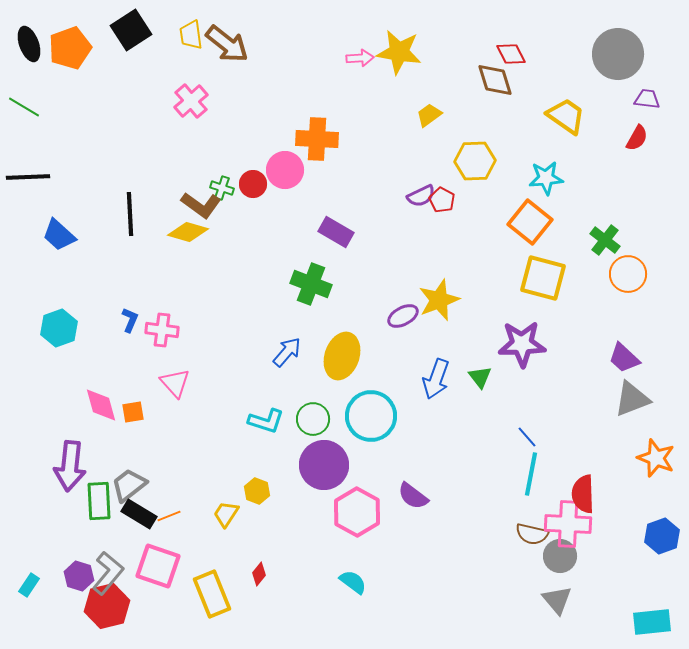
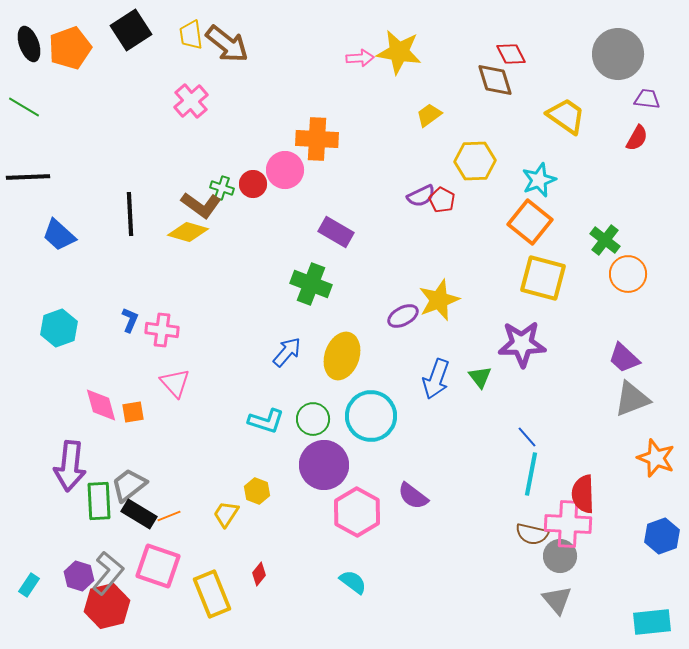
cyan star at (546, 178): moved 7 px left, 2 px down; rotated 16 degrees counterclockwise
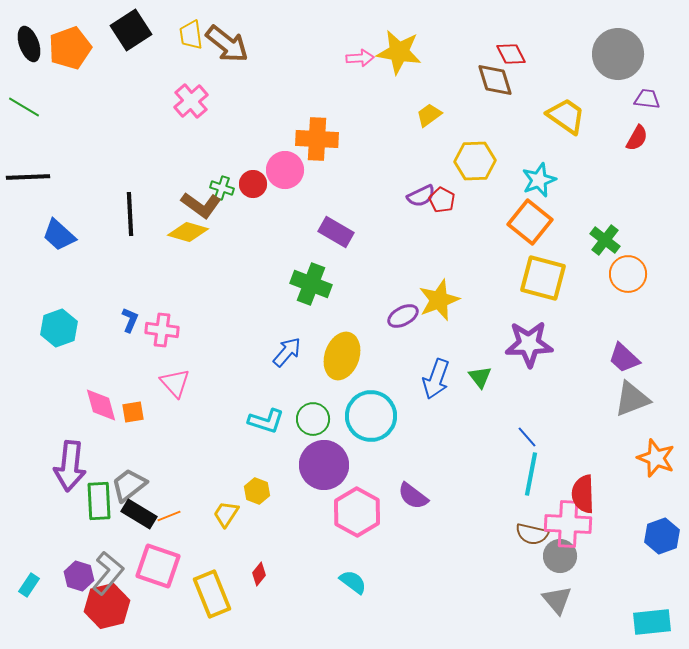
purple star at (522, 344): moved 7 px right
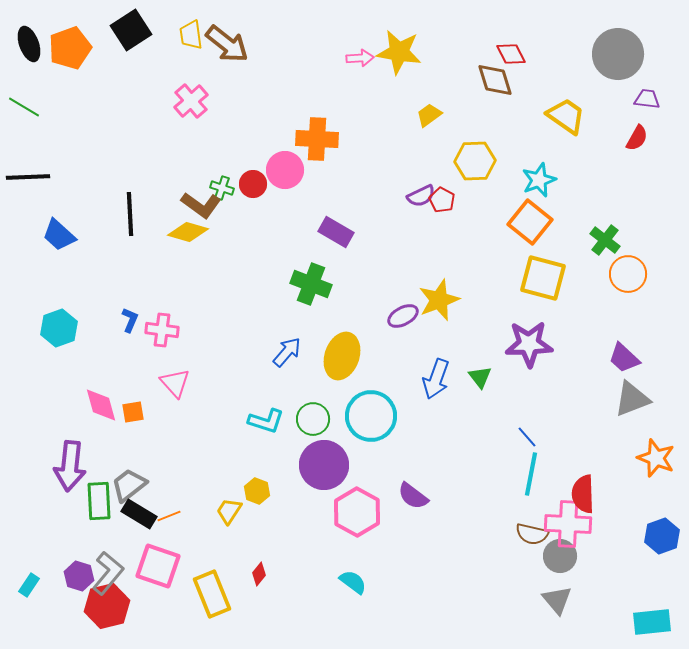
yellow trapezoid at (226, 514): moved 3 px right, 3 px up
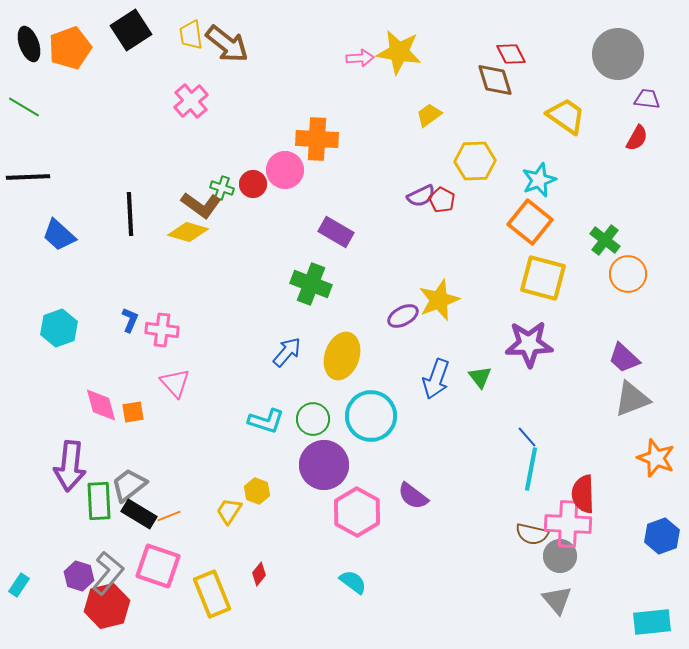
cyan line at (531, 474): moved 5 px up
cyan rectangle at (29, 585): moved 10 px left
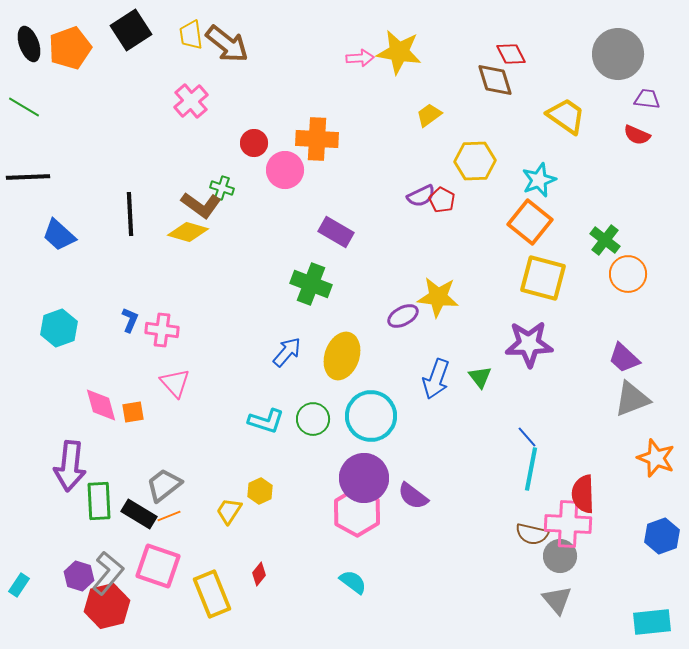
red semicircle at (637, 138): moved 3 px up; rotated 84 degrees clockwise
red circle at (253, 184): moved 1 px right, 41 px up
yellow star at (439, 300): moved 1 px left, 3 px up; rotated 27 degrees clockwise
purple circle at (324, 465): moved 40 px right, 13 px down
gray trapezoid at (129, 485): moved 35 px right
yellow hexagon at (257, 491): moved 3 px right; rotated 15 degrees clockwise
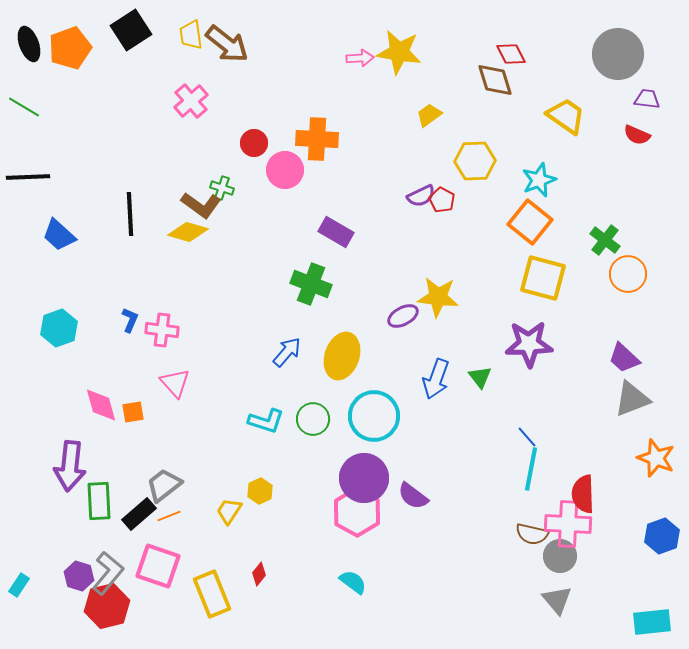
cyan circle at (371, 416): moved 3 px right
black rectangle at (139, 514): rotated 72 degrees counterclockwise
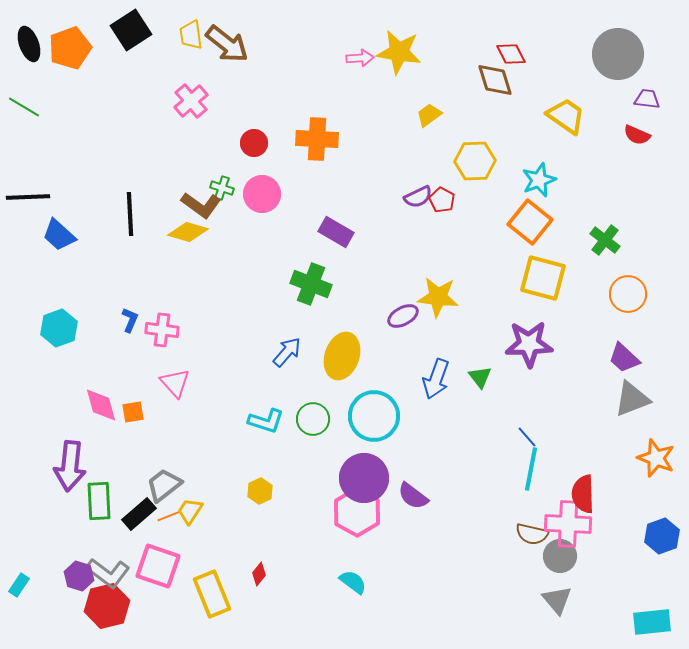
pink circle at (285, 170): moved 23 px left, 24 px down
black line at (28, 177): moved 20 px down
purple semicircle at (421, 196): moved 3 px left, 1 px down
orange circle at (628, 274): moved 20 px down
yellow trapezoid at (229, 511): moved 39 px left
gray L-shape at (108, 573): rotated 87 degrees clockwise
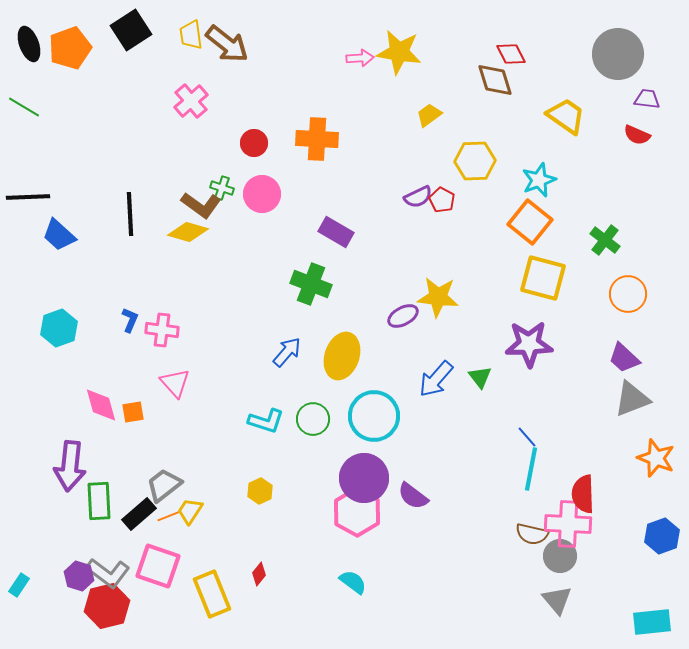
blue arrow at (436, 379): rotated 21 degrees clockwise
